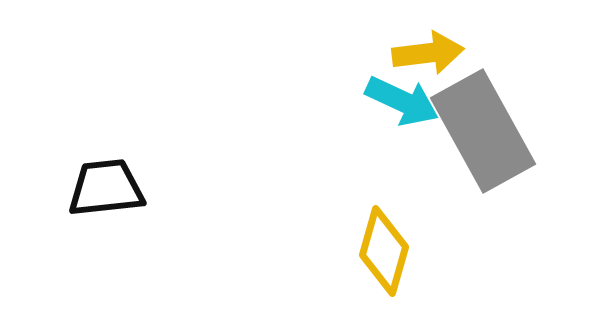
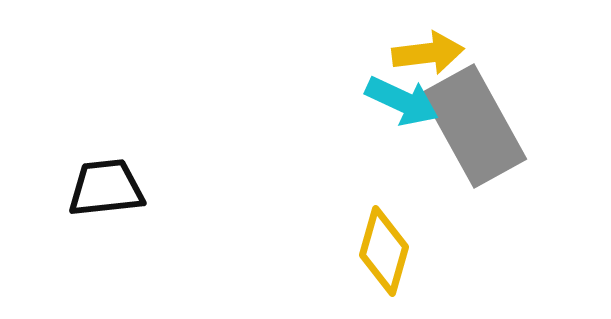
gray rectangle: moved 9 px left, 5 px up
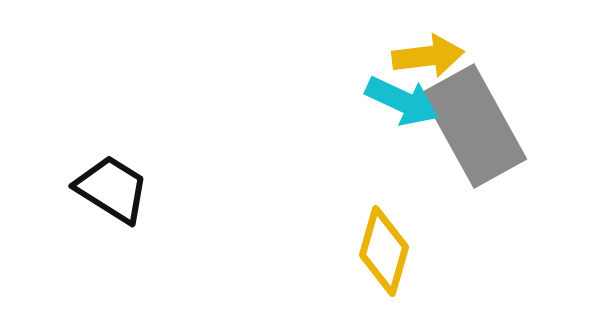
yellow arrow: moved 3 px down
black trapezoid: moved 6 px right, 1 px down; rotated 38 degrees clockwise
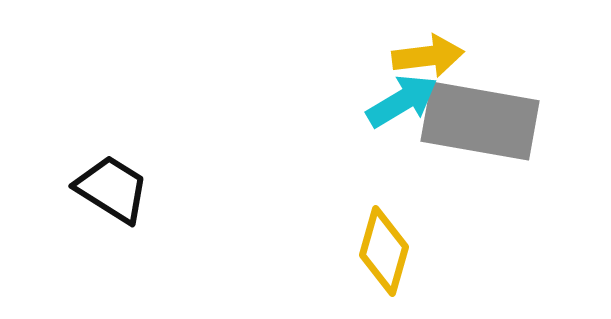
cyan arrow: rotated 56 degrees counterclockwise
gray rectangle: moved 6 px right, 5 px up; rotated 51 degrees counterclockwise
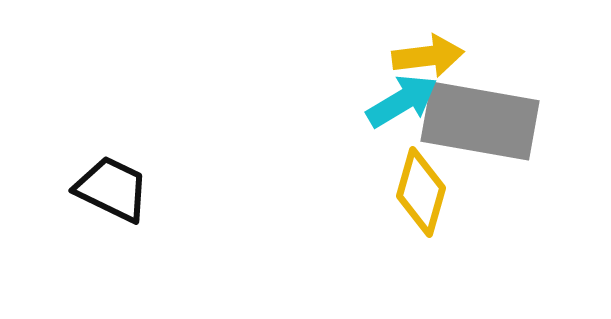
black trapezoid: rotated 6 degrees counterclockwise
yellow diamond: moved 37 px right, 59 px up
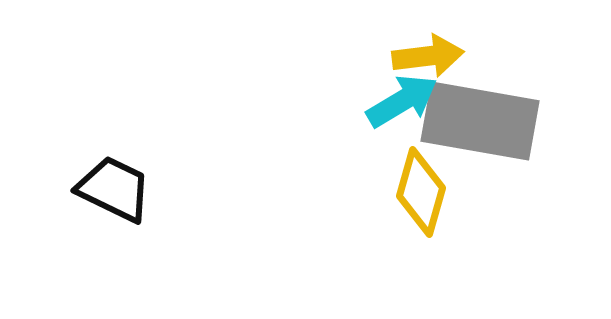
black trapezoid: moved 2 px right
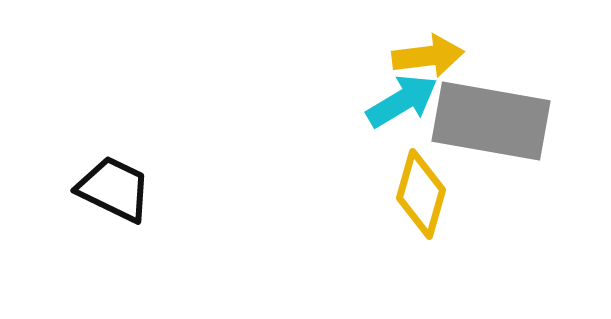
gray rectangle: moved 11 px right
yellow diamond: moved 2 px down
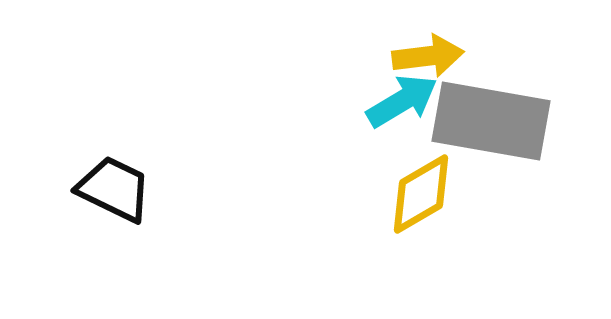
yellow diamond: rotated 44 degrees clockwise
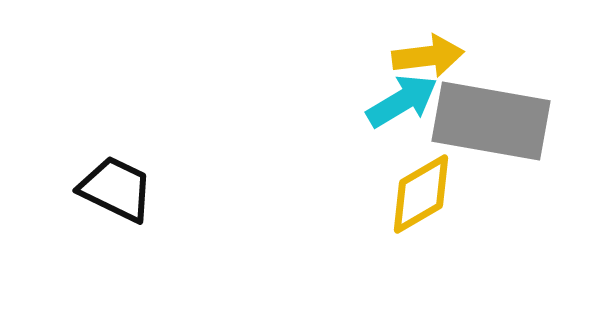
black trapezoid: moved 2 px right
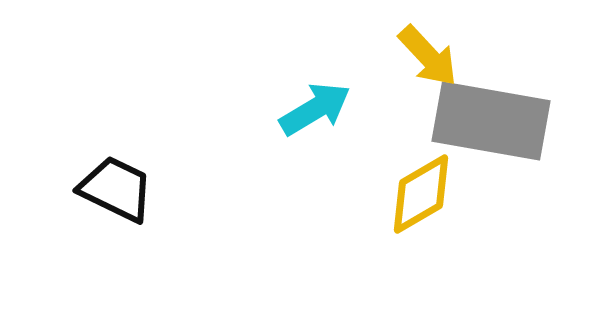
yellow arrow: rotated 54 degrees clockwise
cyan arrow: moved 87 px left, 8 px down
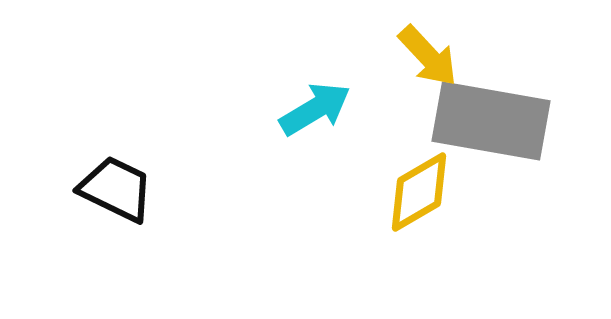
yellow diamond: moved 2 px left, 2 px up
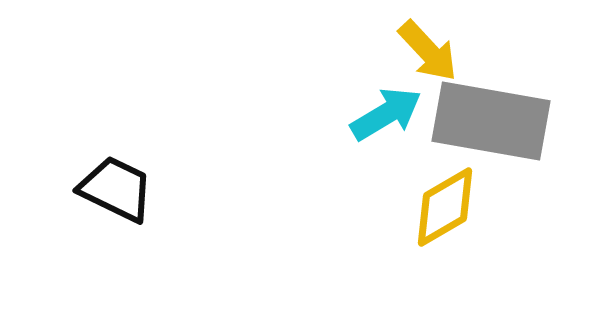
yellow arrow: moved 5 px up
cyan arrow: moved 71 px right, 5 px down
yellow diamond: moved 26 px right, 15 px down
